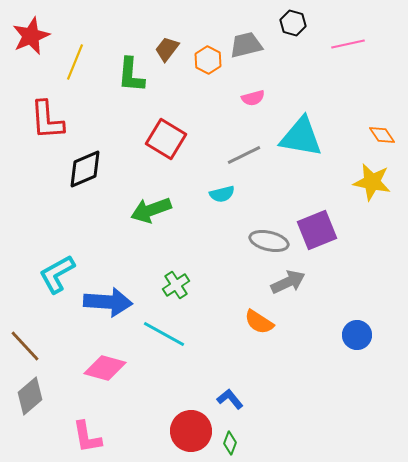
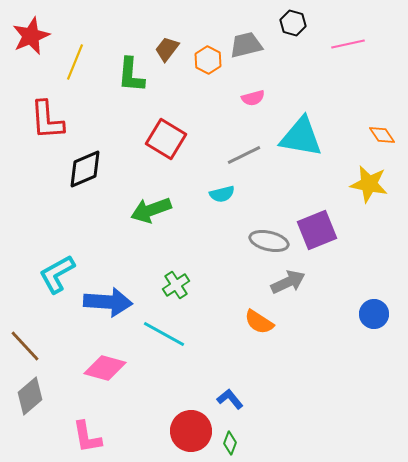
yellow star: moved 3 px left, 2 px down
blue circle: moved 17 px right, 21 px up
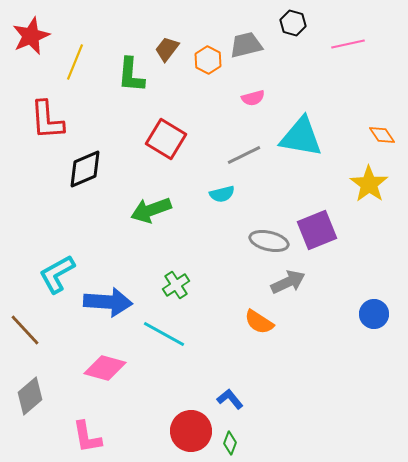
yellow star: rotated 24 degrees clockwise
brown line: moved 16 px up
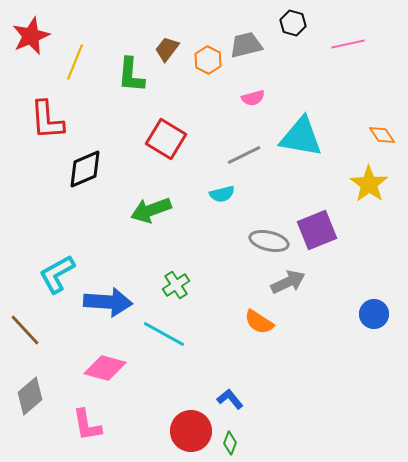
pink L-shape: moved 12 px up
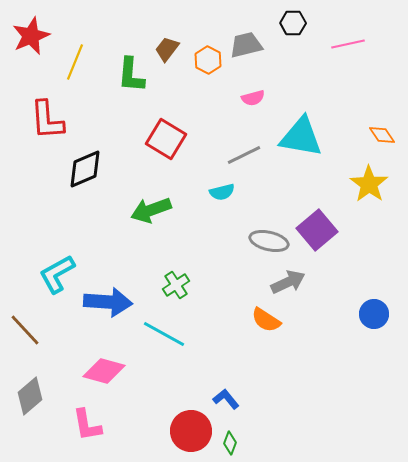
black hexagon: rotated 15 degrees counterclockwise
cyan semicircle: moved 2 px up
purple square: rotated 18 degrees counterclockwise
orange semicircle: moved 7 px right, 2 px up
pink diamond: moved 1 px left, 3 px down
blue L-shape: moved 4 px left
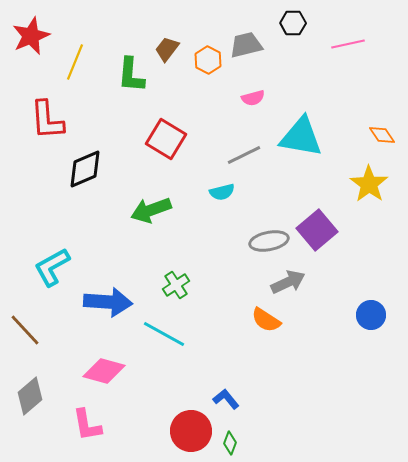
gray ellipse: rotated 24 degrees counterclockwise
cyan L-shape: moved 5 px left, 7 px up
blue circle: moved 3 px left, 1 px down
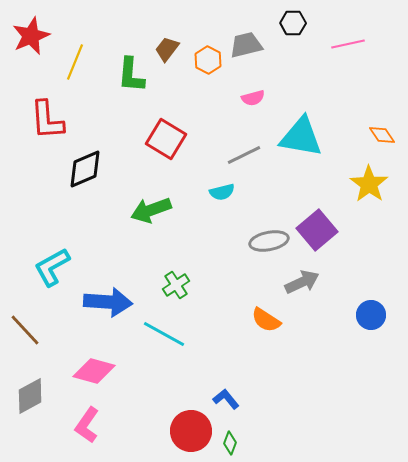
gray arrow: moved 14 px right
pink diamond: moved 10 px left
gray diamond: rotated 12 degrees clockwise
pink L-shape: rotated 45 degrees clockwise
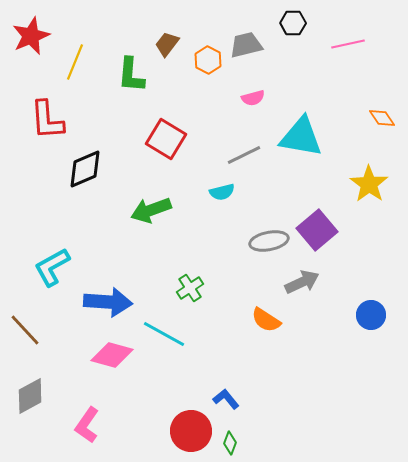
brown trapezoid: moved 5 px up
orange diamond: moved 17 px up
green cross: moved 14 px right, 3 px down
pink diamond: moved 18 px right, 16 px up
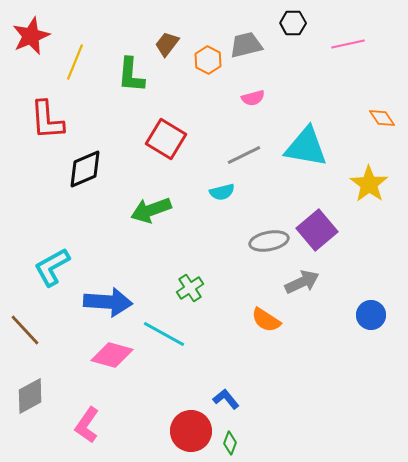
cyan triangle: moved 5 px right, 10 px down
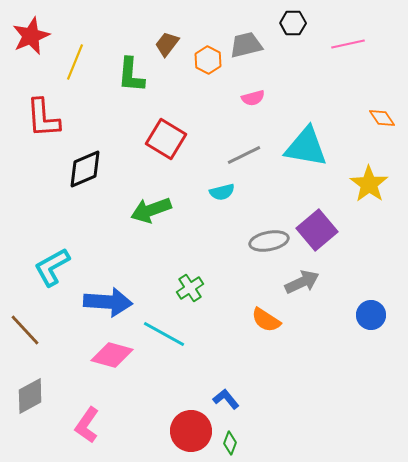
red L-shape: moved 4 px left, 2 px up
